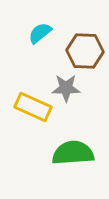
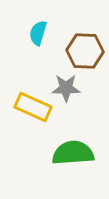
cyan semicircle: moved 2 px left; rotated 35 degrees counterclockwise
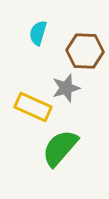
gray star: rotated 16 degrees counterclockwise
green semicircle: moved 13 px left, 5 px up; rotated 45 degrees counterclockwise
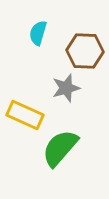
yellow rectangle: moved 8 px left, 8 px down
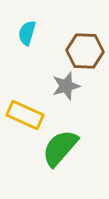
cyan semicircle: moved 11 px left
gray star: moved 2 px up
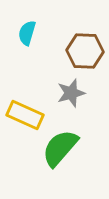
gray star: moved 5 px right, 7 px down
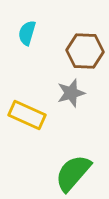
yellow rectangle: moved 2 px right
green semicircle: moved 13 px right, 25 px down
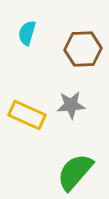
brown hexagon: moved 2 px left, 2 px up; rotated 6 degrees counterclockwise
gray star: moved 12 px down; rotated 12 degrees clockwise
green semicircle: moved 2 px right, 1 px up
